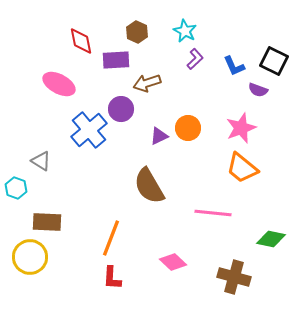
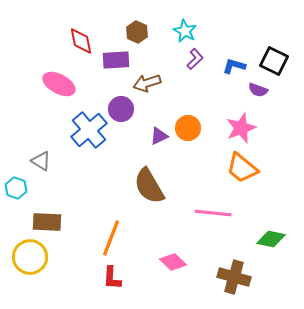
blue L-shape: rotated 130 degrees clockwise
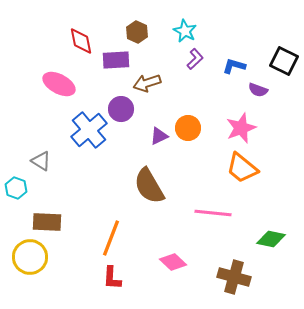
black square: moved 10 px right
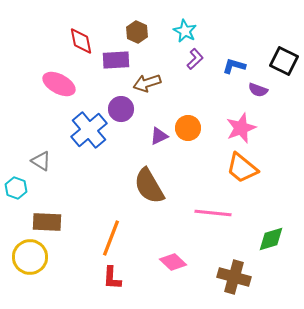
green diamond: rotated 28 degrees counterclockwise
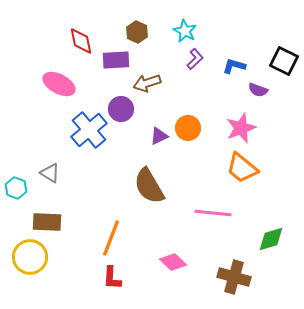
gray triangle: moved 9 px right, 12 px down
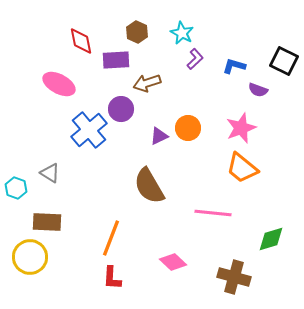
cyan star: moved 3 px left, 2 px down
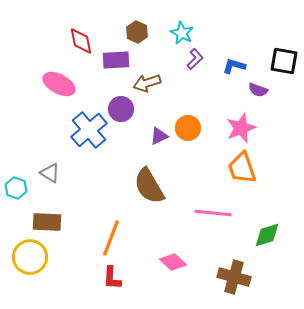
black square: rotated 16 degrees counterclockwise
orange trapezoid: rotated 32 degrees clockwise
green diamond: moved 4 px left, 4 px up
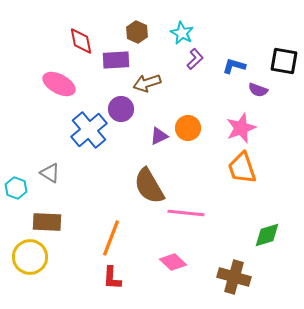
pink line: moved 27 px left
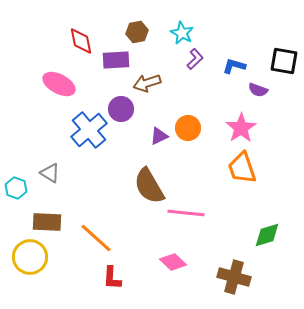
brown hexagon: rotated 25 degrees clockwise
pink star: rotated 12 degrees counterclockwise
orange line: moved 15 px left; rotated 69 degrees counterclockwise
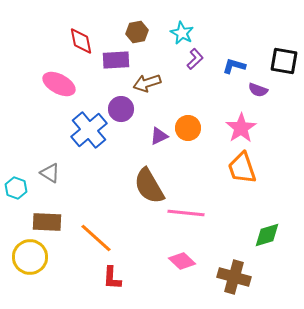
pink diamond: moved 9 px right, 1 px up
